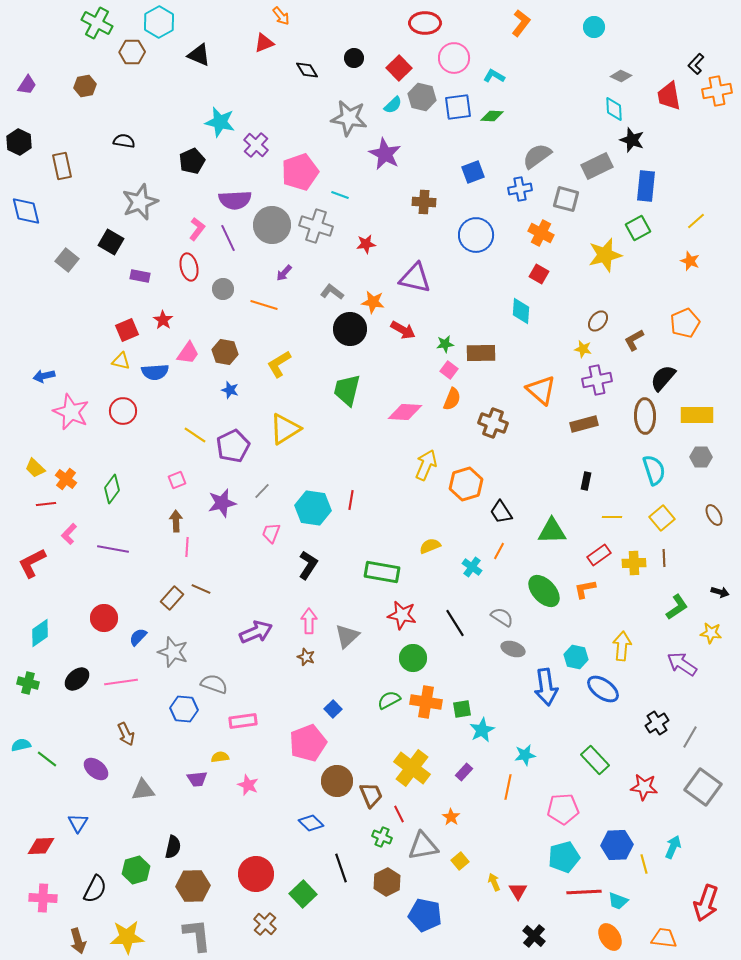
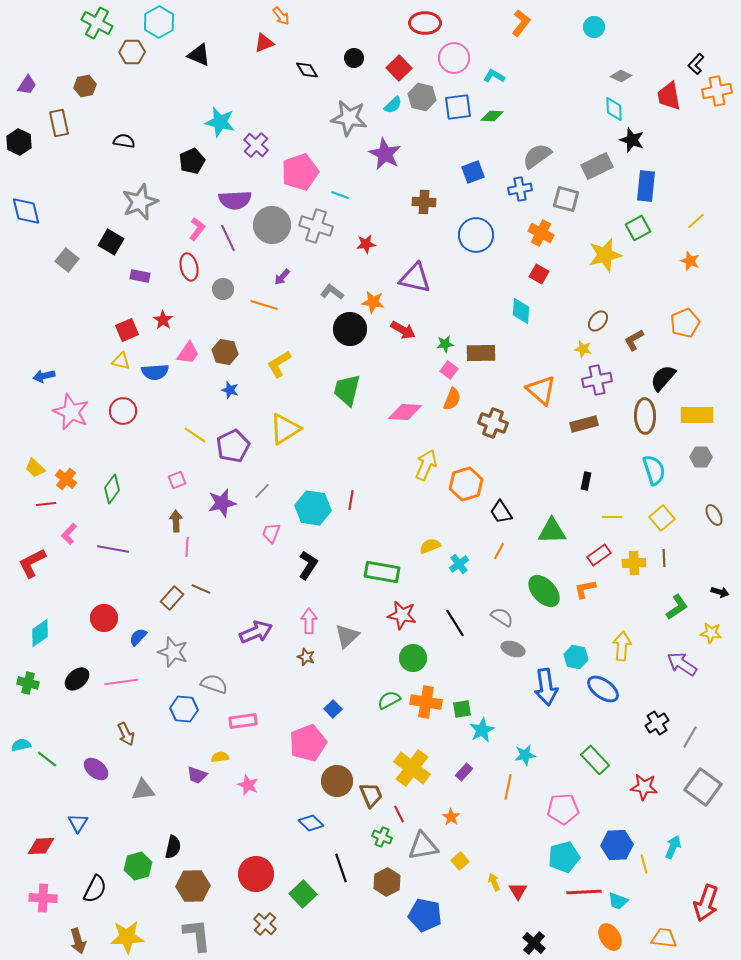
brown rectangle at (62, 166): moved 3 px left, 43 px up
purple arrow at (284, 273): moved 2 px left, 4 px down
cyan cross at (472, 567): moved 13 px left, 3 px up; rotated 18 degrees clockwise
purple trapezoid at (197, 779): moved 4 px up; rotated 25 degrees clockwise
green hexagon at (136, 870): moved 2 px right, 4 px up
black cross at (534, 936): moved 7 px down
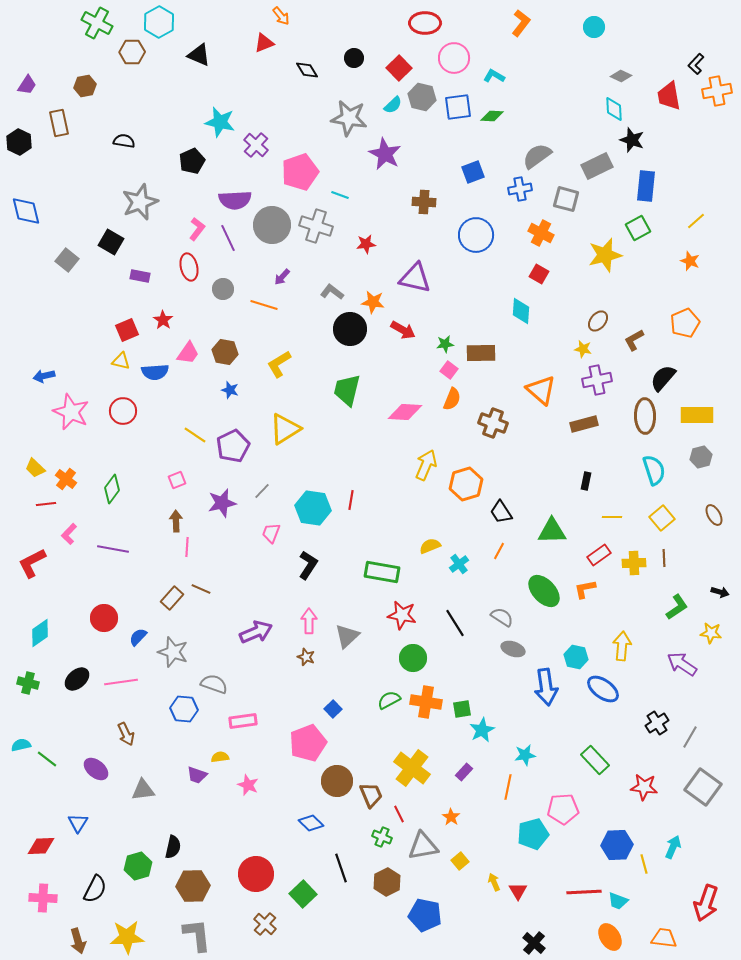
gray hexagon at (701, 457): rotated 15 degrees counterclockwise
cyan pentagon at (564, 857): moved 31 px left, 23 px up
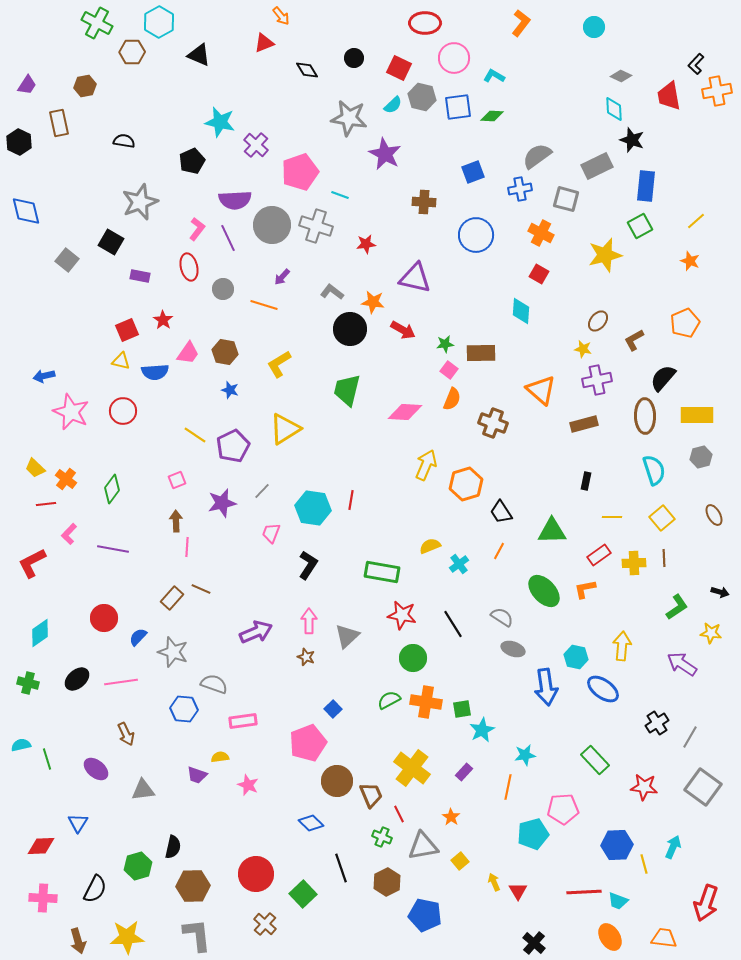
red square at (399, 68): rotated 20 degrees counterclockwise
green square at (638, 228): moved 2 px right, 2 px up
black line at (455, 623): moved 2 px left, 1 px down
green line at (47, 759): rotated 35 degrees clockwise
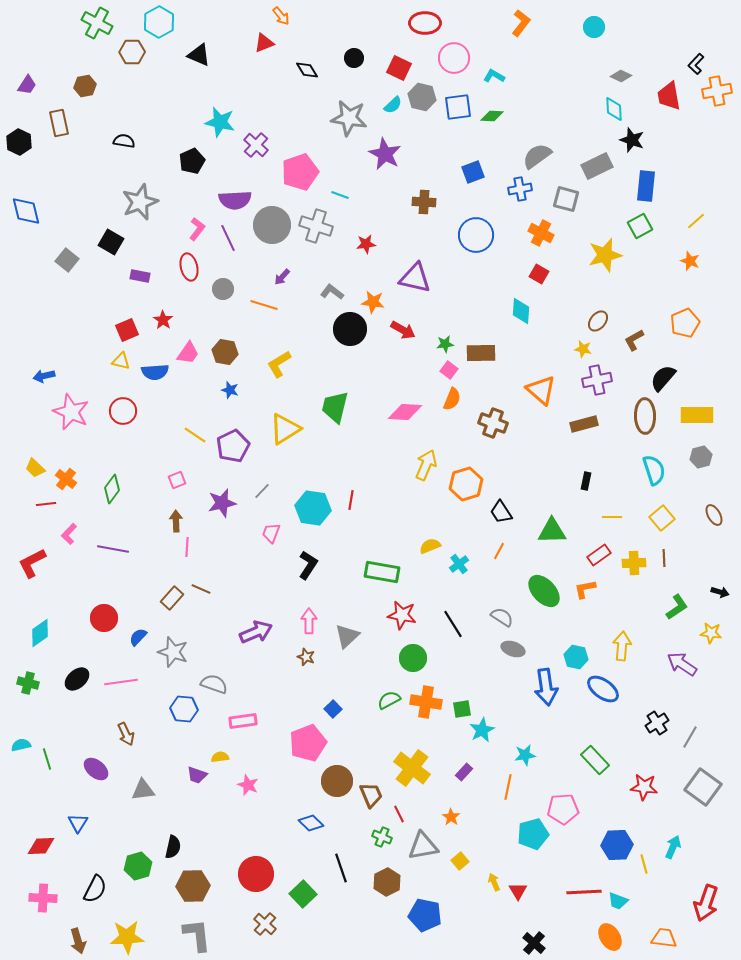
green trapezoid at (347, 390): moved 12 px left, 17 px down
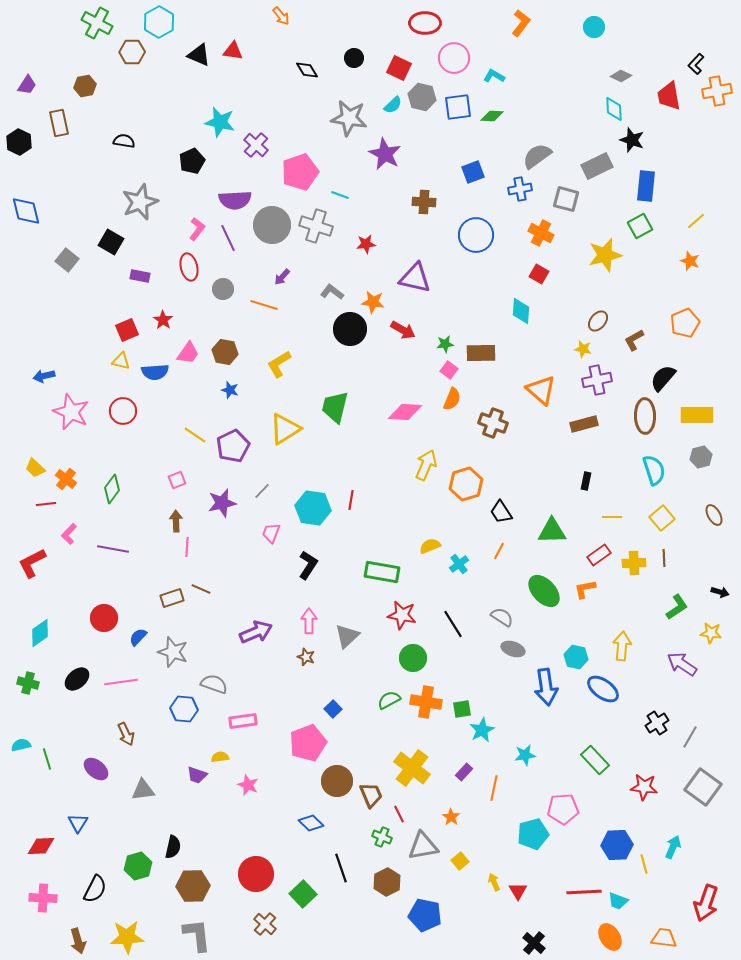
red triangle at (264, 43): moved 31 px left, 8 px down; rotated 30 degrees clockwise
brown rectangle at (172, 598): rotated 30 degrees clockwise
orange line at (508, 787): moved 14 px left, 1 px down
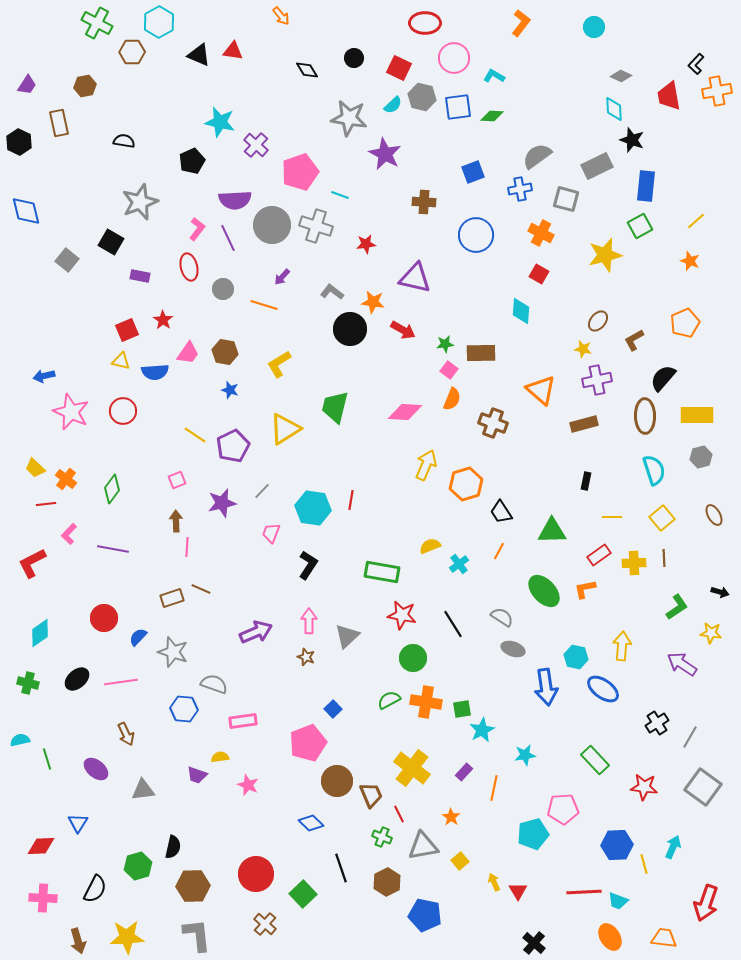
cyan semicircle at (21, 745): moved 1 px left, 5 px up
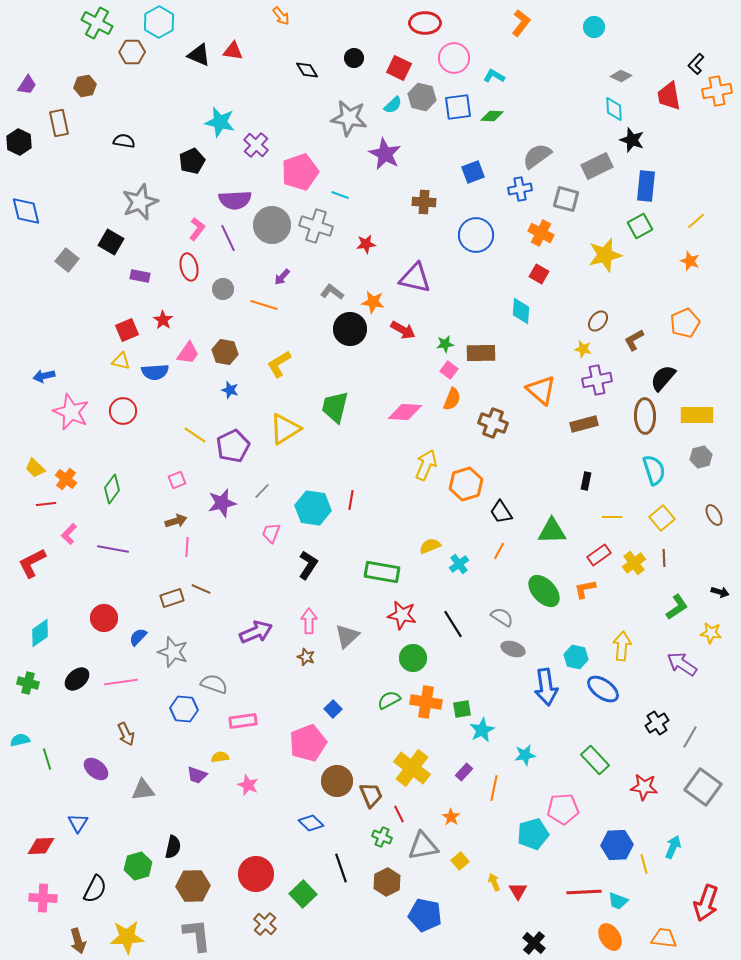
brown arrow at (176, 521): rotated 75 degrees clockwise
yellow cross at (634, 563): rotated 35 degrees counterclockwise
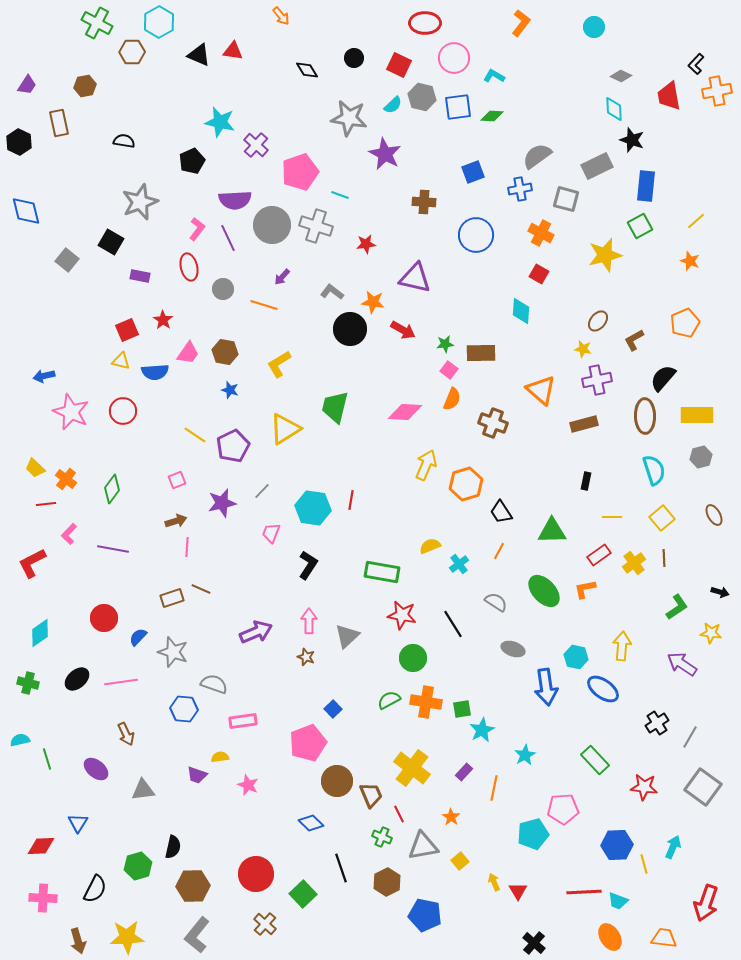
red square at (399, 68): moved 3 px up
gray semicircle at (502, 617): moved 6 px left, 15 px up
cyan star at (525, 755): rotated 20 degrees counterclockwise
gray L-shape at (197, 935): rotated 135 degrees counterclockwise
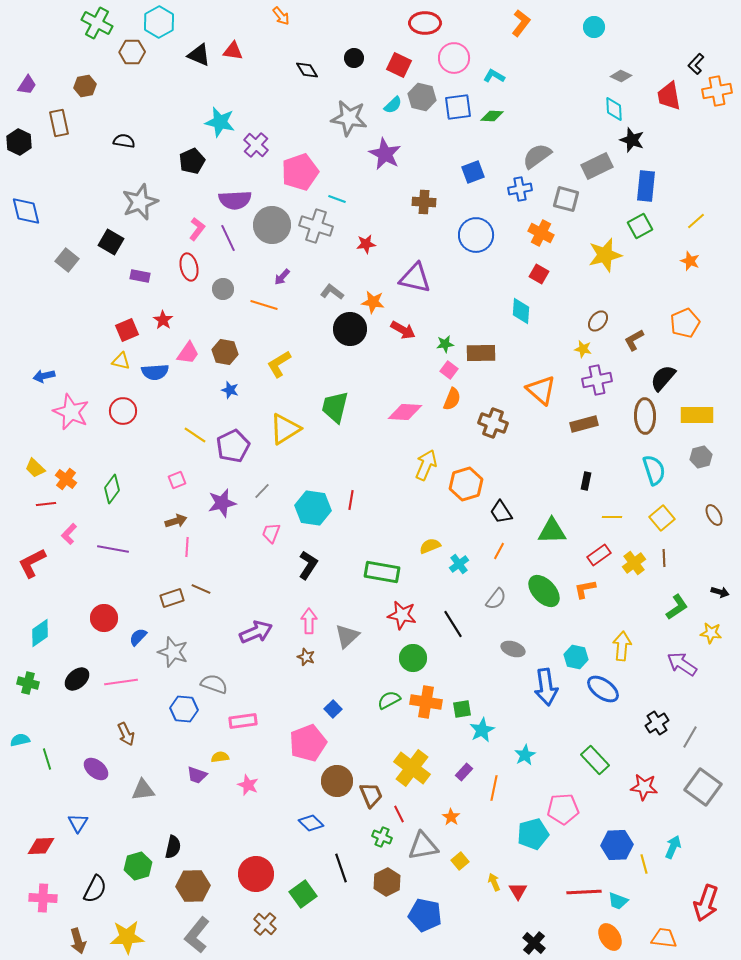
cyan line at (340, 195): moved 3 px left, 4 px down
gray semicircle at (496, 602): moved 3 px up; rotated 95 degrees clockwise
green square at (303, 894): rotated 8 degrees clockwise
